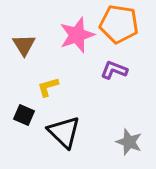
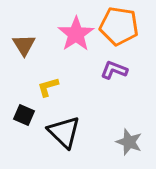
orange pentagon: moved 2 px down
pink star: moved 1 px left, 1 px up; rotated 15 degrees counterclockwise
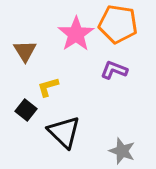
orange pentagon: moved 1 px left, 2 px up
brown triangle: moved 1 px right, 6 px down
black square: moved 2 px right, 5 px up; rotated 15 degrees clockwise
gray star: moved 7 px left, 9 px down
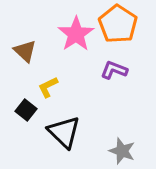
orange pentagon: rotated 24 degrees clockwise
brown triangle: rotated 15 degrees counterclockwise
yellow L-shape: rotated 10 degrees counterclockwise
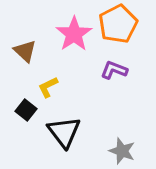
orange pentagon: rotated 12 degrees clockwise
pink star: moved 2 px left
black triangle: rotated 9 degrees clockwise
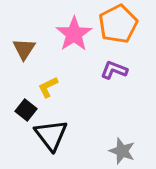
brown triangle: moved 1 px left, 2 px up; rotated 20 degrees clockwise
black triangle: moved 13 px left, 3 px down
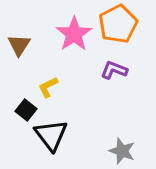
brown triangle: moved 5 px left, 4 px up
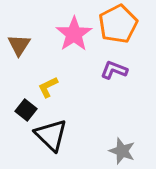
black triangle: rotated 9 degrees counterclockwise
